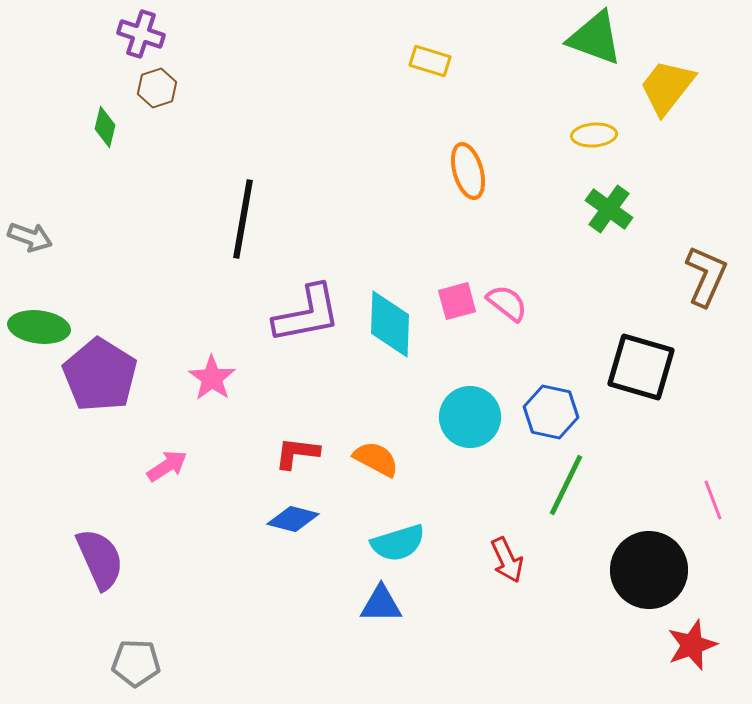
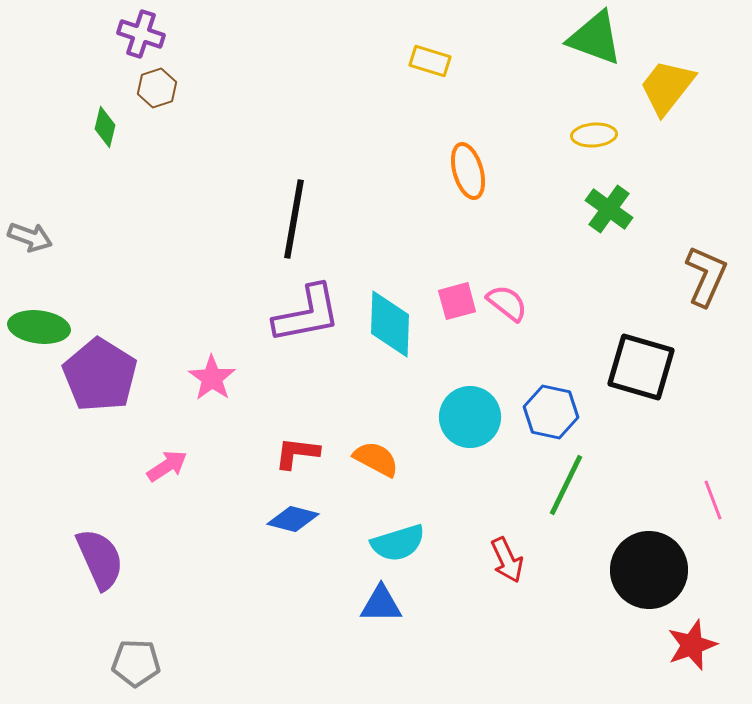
black line: moved 51 px right
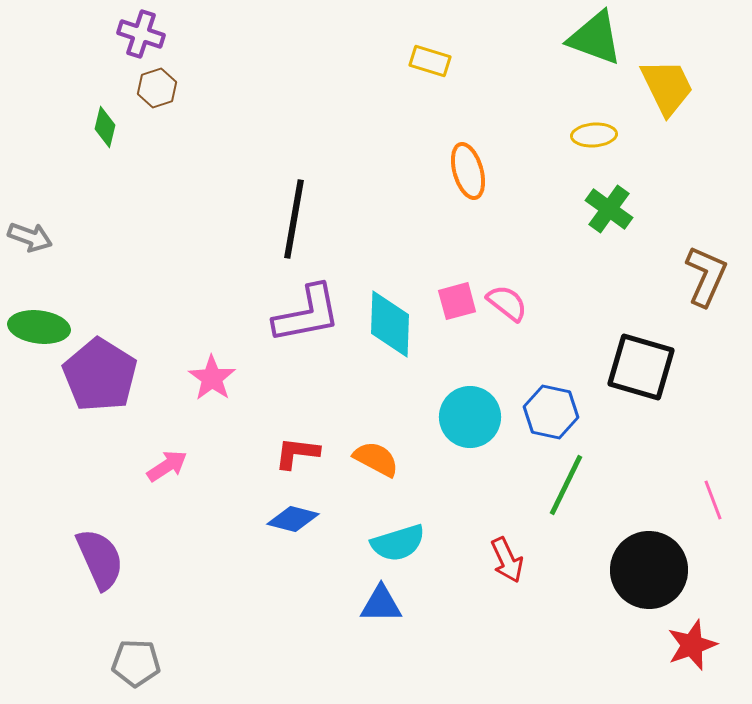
yellow trapezoid: rotated 116 degrees clockwise
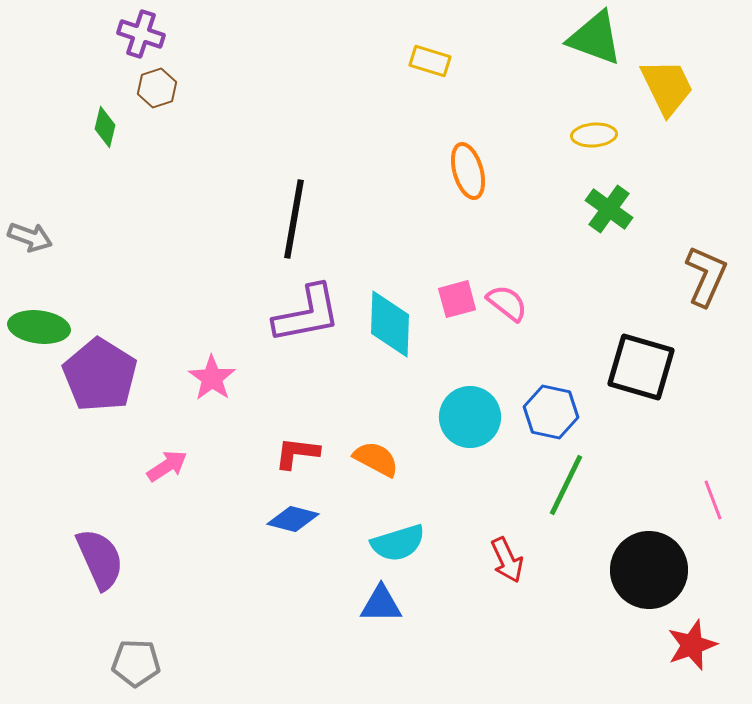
pink square: moved 2 px up
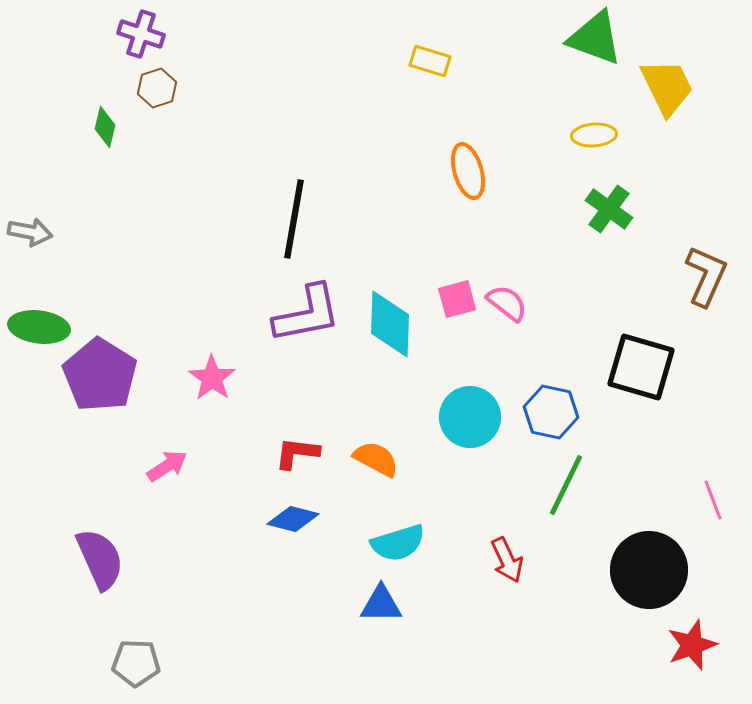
gray arrow: moved 5 px up; rotated 9 degrees counterclockwise
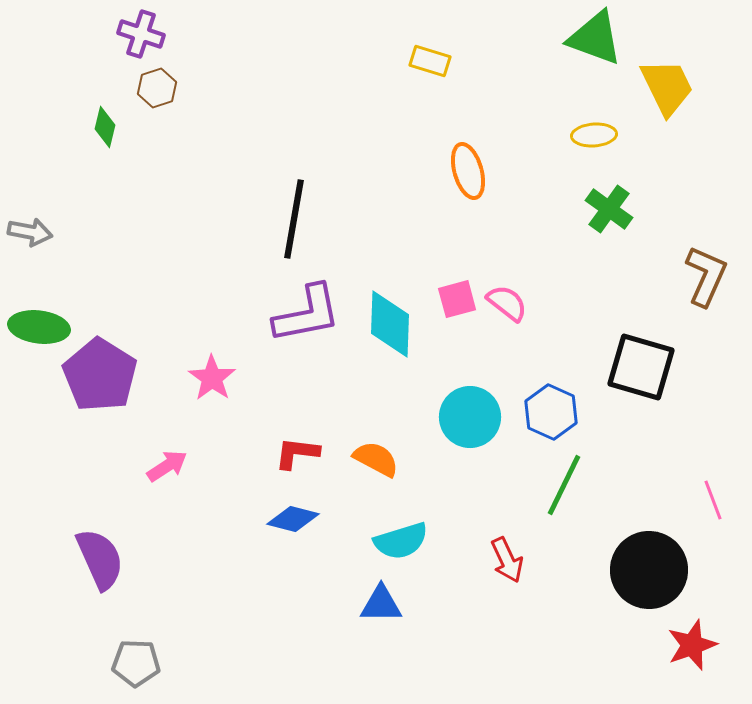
blue hexagon: rotated 12 degrees clockwise
green line: moved 2 px left
cyan semicircle: moved 3 px right, 2 px up
